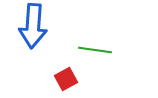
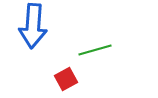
green line: rotated 24 degrees counterclockwise
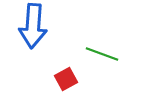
green line: moved 7 px right, 4 px down; rotated 36 degrees clockwise
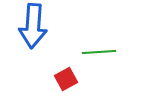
green line: moved 3 px left, 2 px up; rotated 24 degrees counterclockwise
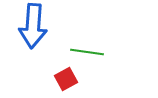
green line: moved 12 px left; rotated 12 degrees clockwise
